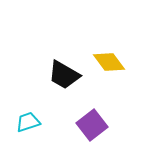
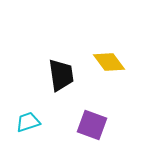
black trapezoid: moved 3 px left; rotated 128 degrees counterclockwise
purple square: rotated 32 degrees counterclockwise
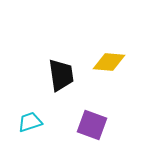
yellow diamond: rotated 48 degrees counterclockwise
cyan trapezoid: moved 2 px right
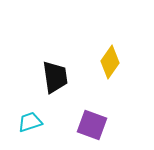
yellow diamond: moved 1 px right; rotated 60 degrees counterclockwise
black trapezoid: moved 6 px left, 2 px down
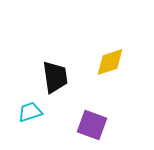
yellow diamond: rotated 36 degrees clockwise
cyan trapezoid: moved 10 px up
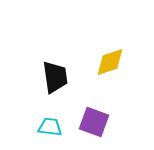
cyan trapezoid: moved 20 px right, 15 px down; rotated 25 degrees clockwise
purple square: moved 2 px right, 3 px up
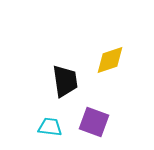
yellow diamond: moved 2 px up
black trapezoid: moved 10 px right, 4 px down
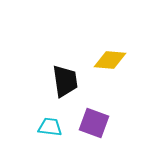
yellow diamond: rotated 24 degrees clockwise
purple square: moved 1 px down
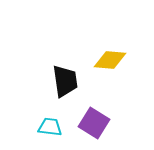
purple square: rotated 12 degrees clockwise
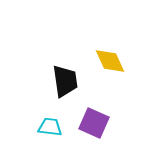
yellow diamond: moved 1 px down; rotated 60 degrees clockwise
purple square: rotated 8 degrees counterclockwise
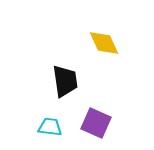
yellow diamond: moved 6 px left, 18 px up
purple square: moved 2 px right
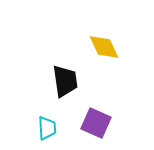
yellow diamond: moved 4 px down
cyan trapezoid: moved 3 px left, 1 px down; rotated 80 degrees clockwise
